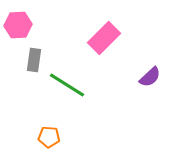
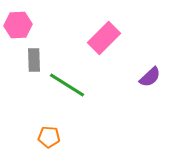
gray rectangle: rotated 10 degrees counterclockwise
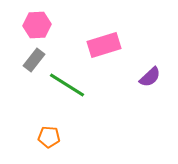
pink hexagon: moved 19 px right
pink rectangle: moved 7 px down; rotated 28 degrees clockwise
gray rectangle: rotated 40 degrees clockwise
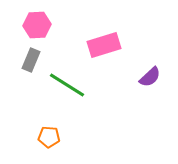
gray rectangle: moved 3 px left; rotated 15 degrees counterclockwise
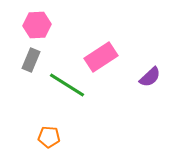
pink rectangle: moved 3 px left, 12 px down; rotated 16 degrees counterclockwise
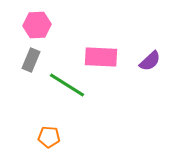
pink rectangle: rotated 36 degrees clockwise
purple semicircle: moved 16 px up
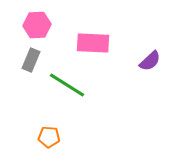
pink rectangle: moved 8 px left, 14 px up
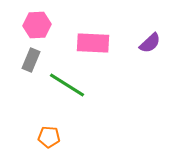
purple semicircle: moved 18 px up
